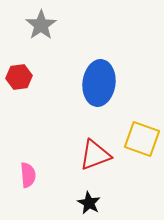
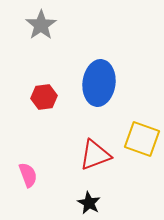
red hexagon: moved 25 px right, 20 px down
pink semicircle: rotated 15 degrees counterclockwise
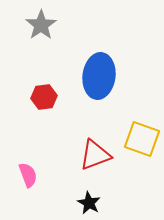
blue ellipse: moved 7 px up
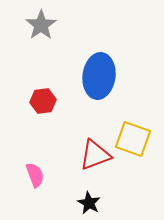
red hexagon: moved 1 px left, 4 px down
yellow square: moved 9 px left
pink semicircle: moved 7 px right
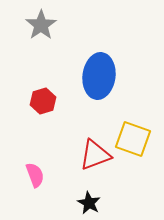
red hexagon: rotated 10 degrees counterclockwise
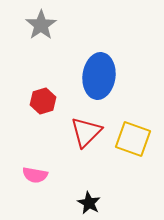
red triangle: moved 9 px left, 23 px up; rotated 24 degrees counterclockwise
pink semicircle: rotated 120 degrees clockwise
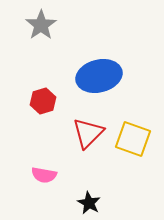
blue ellipse: rotated 69 degrees clockwise
red triangle: moved 2 px right, 1 px down
pink semicircle: moved 9 px right
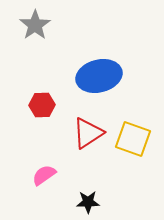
gray star: moved 6 px left
red hexagon: moved 1 px left, 4 px down; rotated 15 degrees clockwise
red triangle: rotated 12 degrees clockwise
pink semicircle: rotated 135 degrees clockwise
black star: moved 1 px left, 1 px up; rotated 30 degrees counterclockwise
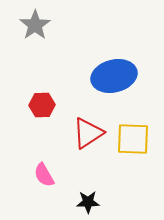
blue ellipse: moved 15 px right
yellow square: rotated 18 degrees counterclockwise
pink semicircle: rotated 85 degrees counterclockwise
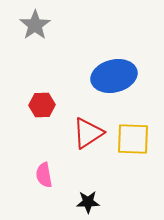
pink semicircle: rotated 20 degrees clockwise
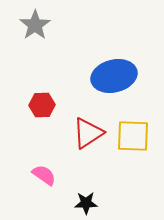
yellow square: moved 3 px up
pink semicircle: rotated 135 degrees clockwise
black star: moved 2 px left, 1 px down
